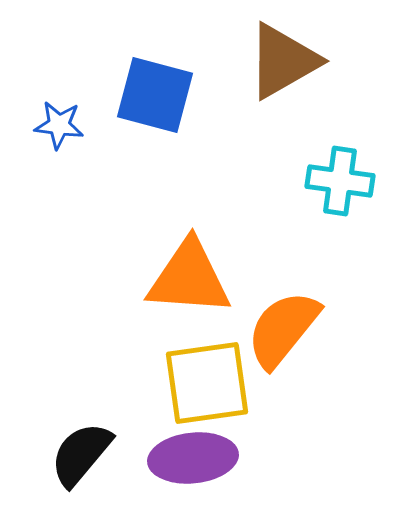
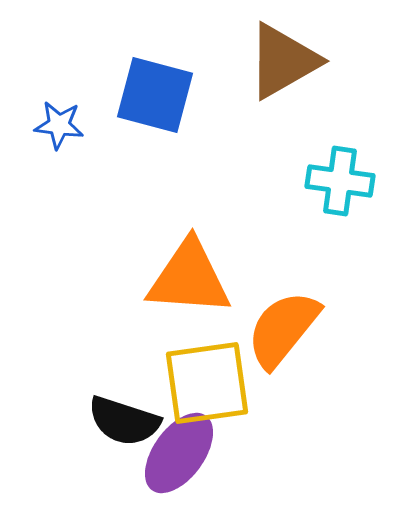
black semicircle: moved 43 px right, 33 px up; rotated 112 degrees counterclockwise
purple ellipse: moved 14 px left, 5 px up; rotated 48 degrees counterclockwise
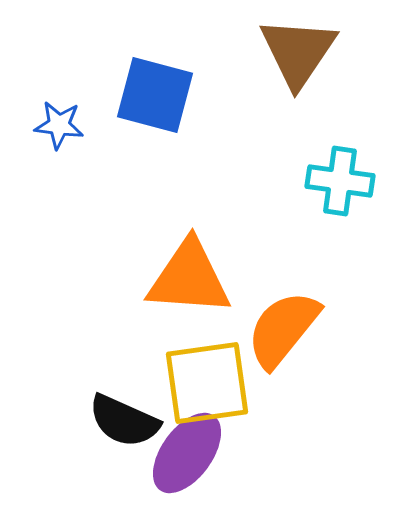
brown triangle: moved 15 px right, 9 px up; rotated 26 degrees counterclockwise
black semicircle: rotated 6 degrees clockwise
purple ellipse: moved 8 px right
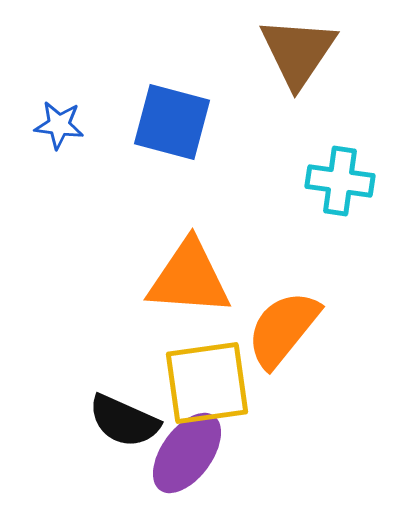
blue square: moved 17 px right, 27 px down
